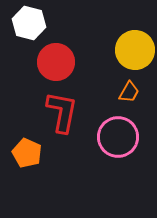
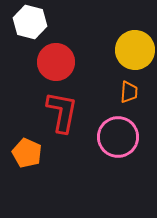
white hexagon: moved 1 px right, 1 px up
orange trapezoid: rotated 25 degrees counterclockwise
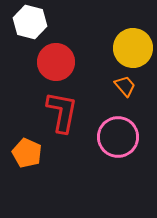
yellow circle: moved 2 px left, 2 px up
orange trapezoid: moved 4 px left, 6 px up; rotated 45 degrees counterclockwise
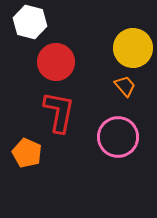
red L-shape: moved 3 px left
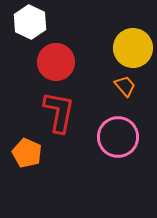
white hexagon: rotated 12 degrees clockwise
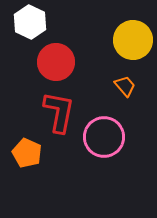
yellow circle: moved 8 px up
pink circle: moved 14 px left
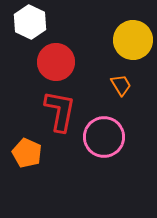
orange trapezoid: moved 4 px left, 1 px up; rotated 10 degrees clockwise
red L-shape: moved 1 px right, 1 px up
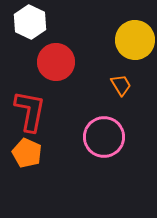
yellow circle: moved 2 px right
red L-shape: moved 30 px left
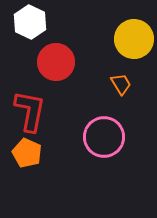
yellow circle: moved 1 px left, 1 px up
orange trapezoid: moved 1 px up
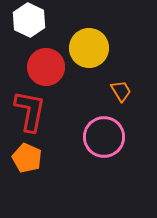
white hexagon: moved 1 px left, 2 px up
yellow circle: moved 45 px left, 9 px down
red circle: moved 10 px left, 5 px down
orange trapezoid: moved 7 px down
orange pentagon: moved 5 px down
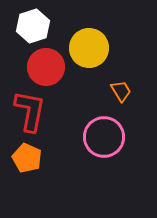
white hexagon: moved 4 px right, 6 px down; rotated 16 degrees clockwise
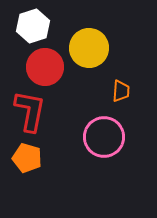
red circle: moved 1 px left
orange trapezoid: rotated 35 degrees clockwise
orange pentagon: rotated 8 degrees counterclockwise
